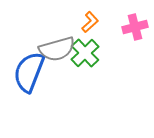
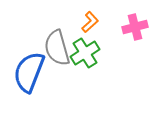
gray semicircle: moved 1 px up; rotated 90 degrees clockwise
green cross: rotated 12 degrees clockwise
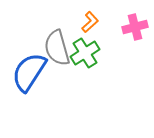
blue semicircle: rotated 12 degrees clockwise
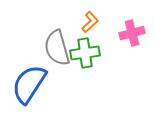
pink cross: moved 3 px left, 6 px down
green cross: rotated 24 degrees clockwise
blue semicircle: moved 12 px down
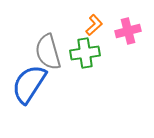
orange L-shape: moved 4 px right, 3 px down
pink cross: moved 4 px left, 2 px up
gray semicircle: moved 9 px left, 4 px down
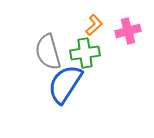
blue semicircle: moved 36 px right
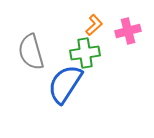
gray semicircle: moved 17 px left
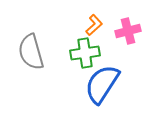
blue semicircle: moved 37 px right
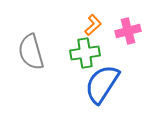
orange L-shape: moved 1 px left
